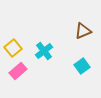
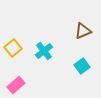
pink rectangle: moved 2 px left, 14 px down
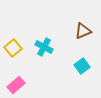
cyan cross: moved 4 px up; rotated 24 degrees counterclockwise
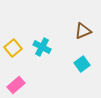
cyan cross: moved 2 px left
cyan square: moved 2 px up
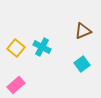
yellow square: moved 3 px right; rotated 12 degrees counterclockwise
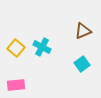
pink rectangle: rotated 36 degrees clockwise
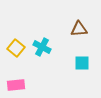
brown triangle: moved 4 px left, 2 px up; rotated 18 degrees clockwise
cyan square: moved 1 px up; rotated 35 degrees clockwise
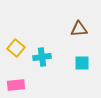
cyan cross: moved 10 px down; rotated 36 degrees counterclockwise
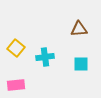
cyan cross: moved 3 px right
cyan square: moved 1 px left, 1 px down
